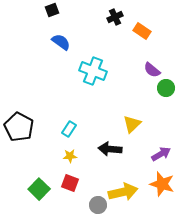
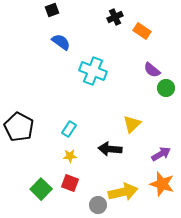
green square: moved 2 px right
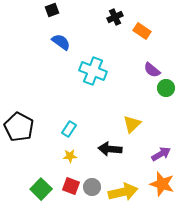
red square: moved 1 px right, 3 px down
gray circle: moved 6 px left, 18 px up
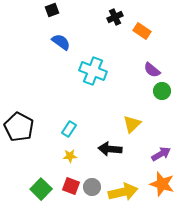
green circle: moved 4 px left, 3 px down
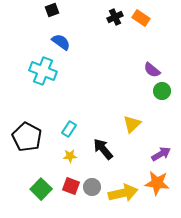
orange rectangle: moved 1 px left, 13 px up
cyan cross: moved 50 px left
black pentagon: moved 8 px right, 10 px down
black arrow: moved 7 px left; rotated 45 degrees clockwise
orange star: moved 5 px left, 1 px up; rotated 10 degrees counterclockwise
yellow arrow: moved 1 px down
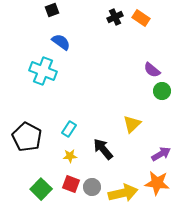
red square: moved 2 px up
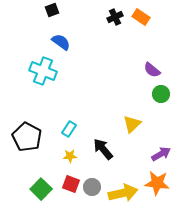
orange rectangle: moved 1 px up
green circle: moved 1 px left, 3 px down
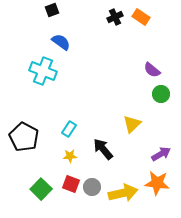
black pentagon: moved 3 px left
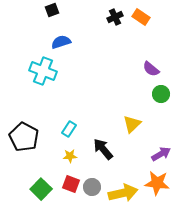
blue semicircle: rotated 54 degrees counterclockwise
purple semicircle: moved 1 px left, 1 px up
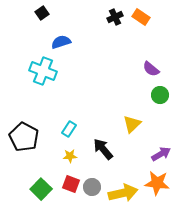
black square: moved 10 px left, 3 px down; rotated 16 degrees counterclockwise
green circle: moved 1 px left, 1 px down
